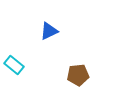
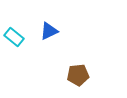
cyan rectangle: moved 28 px up
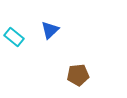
blue triangle: moved 1 px right, 1 px up; rotated 18 degrees counterclockwise
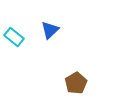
brown pentagon: moved 2 px left, 8 px down; rotated 25 degrees counterclockwise
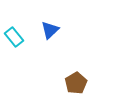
cyan rectangle: rotated 12 degrees clockwise
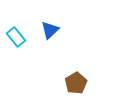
cyan rectangle: moved 2 px right
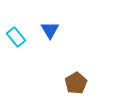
blue triangle: rotated 18 degrees counterclockwise
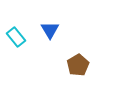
brown pentagon: moved 2 px right, 18 px up
